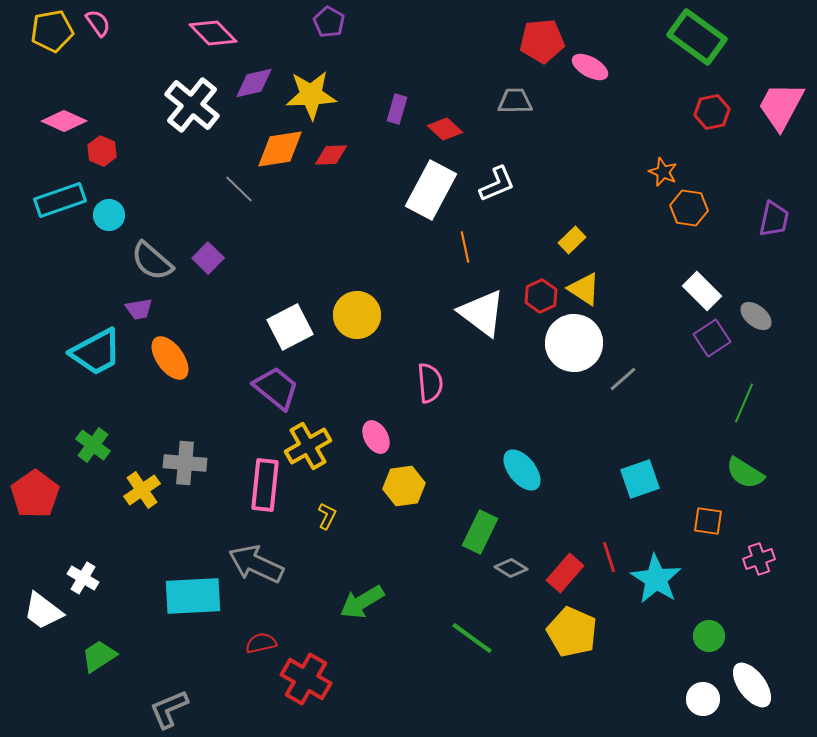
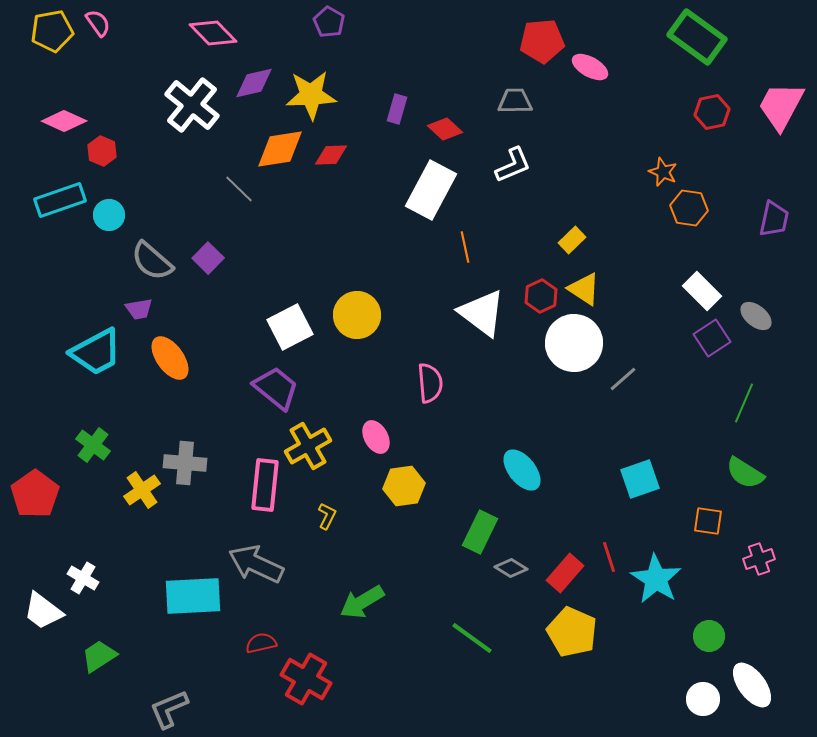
white L-shape at (497, 184): moved 16 px right, 19 px up
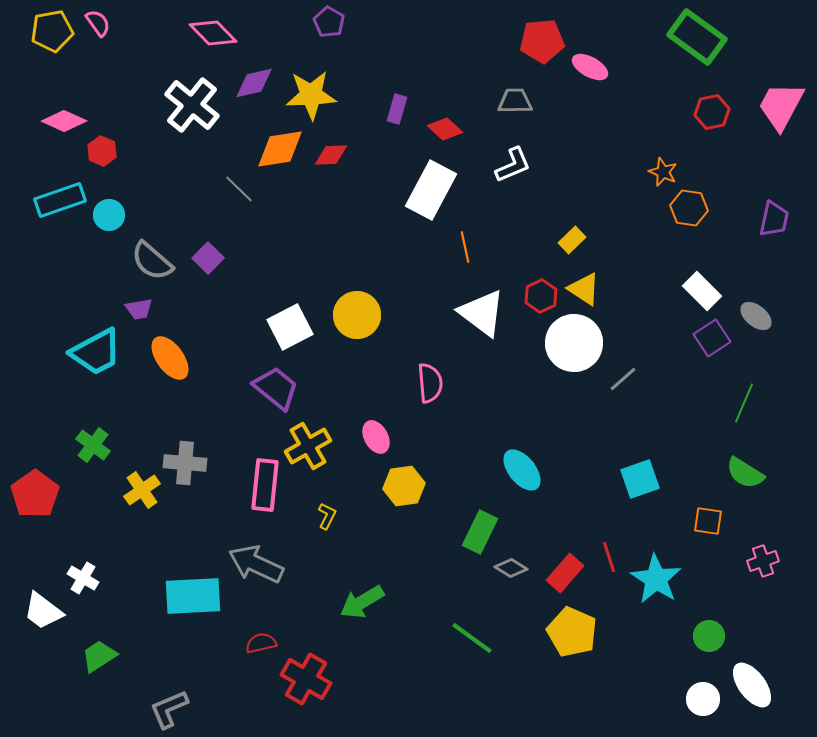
pink cross at (759, 559): moved 4 px right, 2 px down
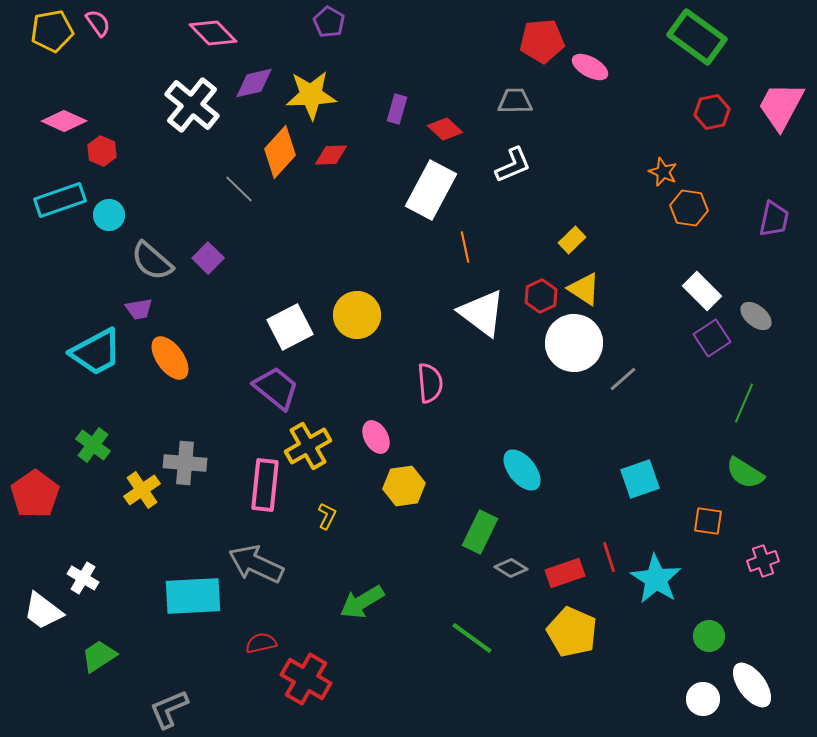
orange diamond at (280, 149): moved 3 px down; rotated 39 degrees counterclockwise
red rectangle at (565, 573): rotated 30 degrees clockwise
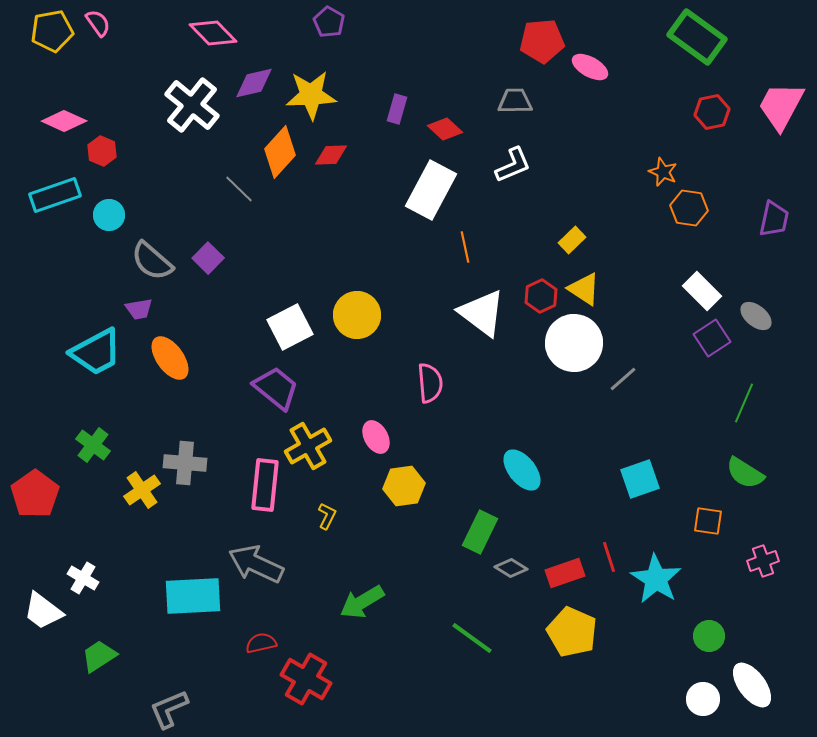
cyan rectangle at (60, 200): moved 5 px left, 5 px up
